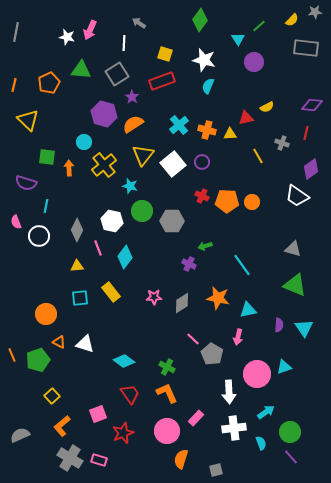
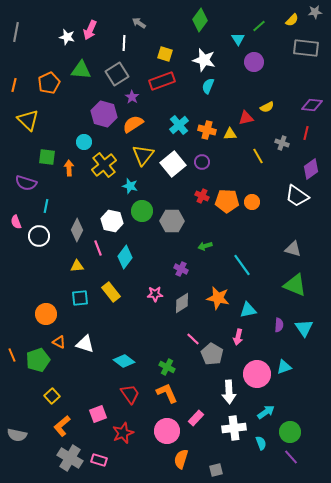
purple cross at (189, 264): moved 8 px left, 5 px down
pink star at (154, 297): moved 1 px right, 3 px up
gray semicircle at (20, 435): moved 3 px left; rotated 144 degrees counterclockwise
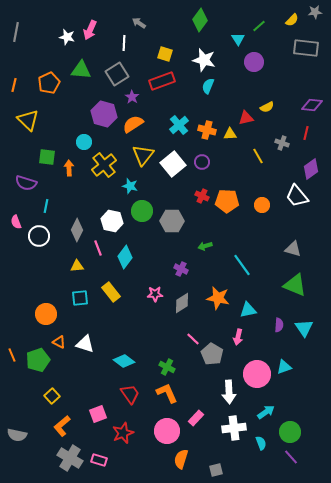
white trapezoid at (297, 196): rotated 15 degrees clockwise
orange circle at (252, 202): moved 10 px right, 3 px down
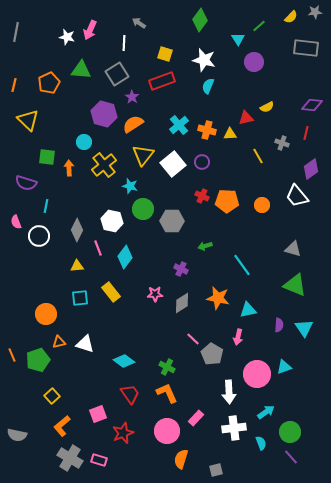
yellow semicircle at (292, 20): moved 1 px left, 3 px up
green circle at (142, 211): moved 1 px right, 2 px up
orange triangle at (59, 342): rotated 40 degrees counterclockwise
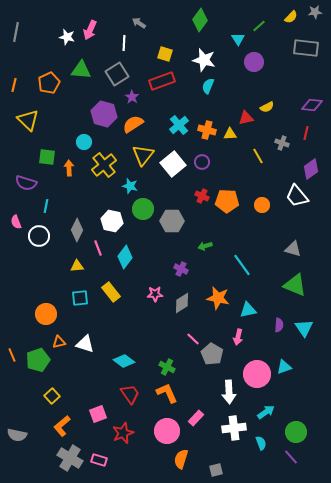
green circle at (290, 432): moved 6 px right
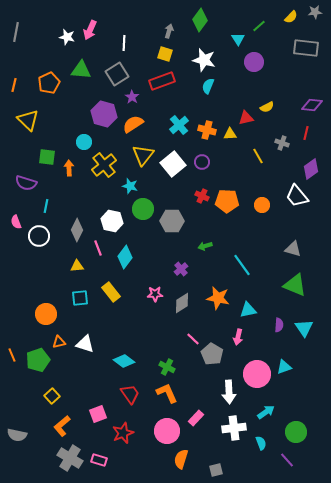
gray arrow at (139, 23): moved 30 px right, 8 px down; rotated 72 degrees clockwise
purple cross at (181, 269): rotated 24 degrees clockwise
purple line at (291, 457): moved 4 px left, 3 px down
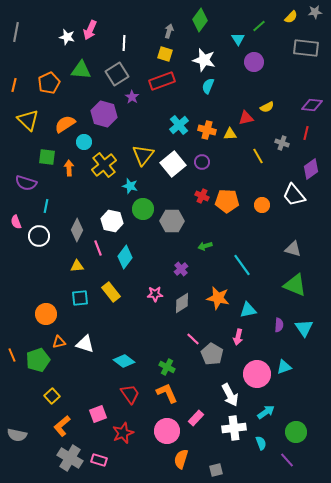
orange semicircle at (133, 124): moved 68 px left
white trapezoid at (297, 196): moved 3 px left, 1 px up
white arrow at (229, 392): moved 1 px right, 3 px down; rotated 25 degrees counterclockwise
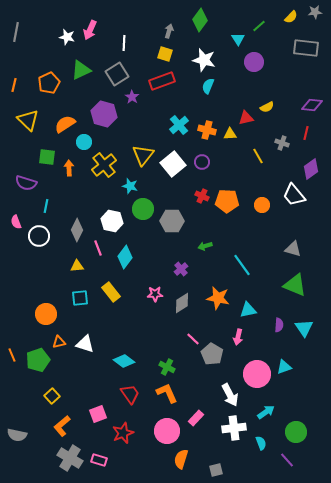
green triangle at (81, 70): rotated 30 degrees counterclockwise
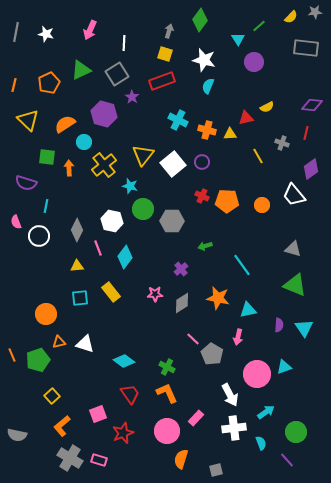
white star at (67, 37): moved 21 px left, 3 px up
cyan cross at (179, 125): moved 1 px left, 5 px up; rotated 24 degrees counterclockwise
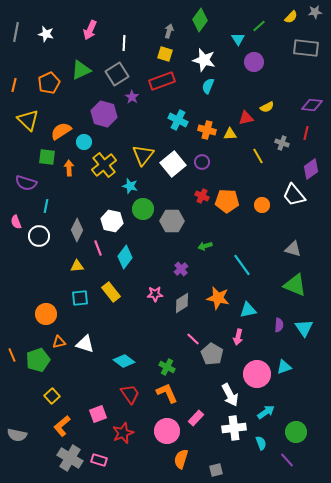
orange semicircle at (65, 124): moved 4 px left, 7 px down
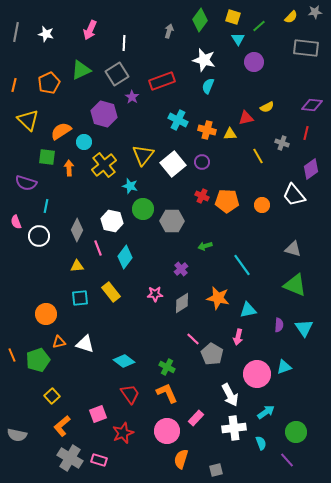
yellow square at (165, 54): moved 68 px right, 37 px up
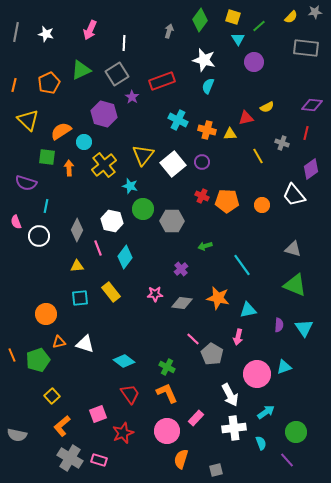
gray diamond at (182, 303): rotated 40 degrees clockwise
